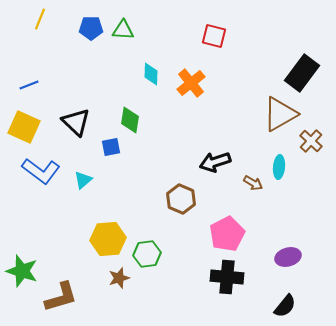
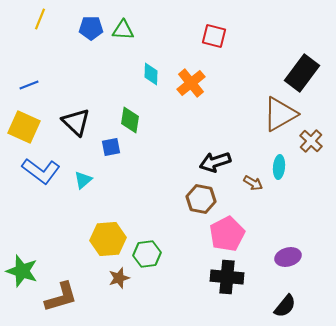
brown hexagon: moved 20 px right; rotated 12 degrees counterclockwise
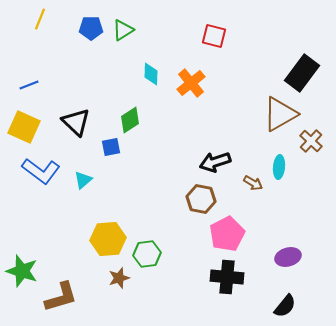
green triangle: rotated 35 degrees counterclockwise
green diamond: rotated 48 degrees clockwise
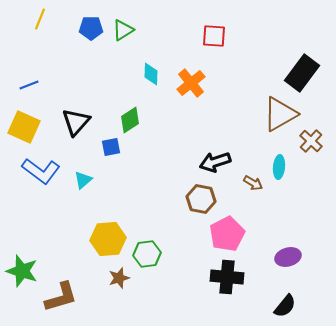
red square: rotated 10 degrees counterclockwise
black triangle: rotated 28 degrees clockwise
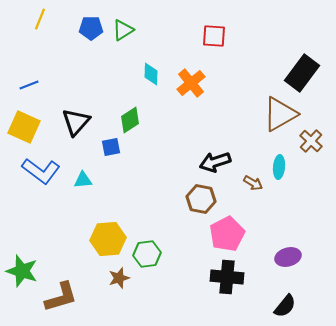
cyan triangle: rotated 36 degrees clockwise
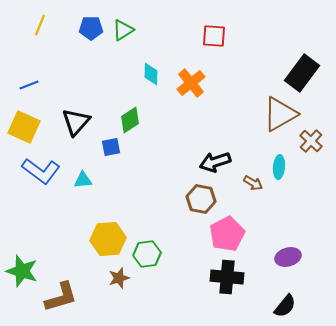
yellow line: moved 6 px down
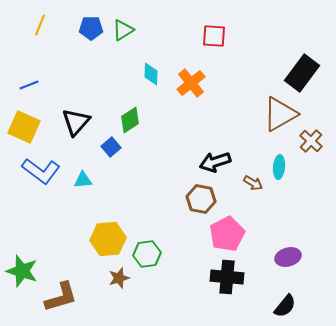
blue square: rotated 30 degrees counterclockwise
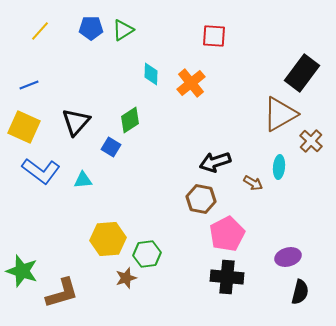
yellow line: moved 6 px down; rotated 20 degrees clockwise
blue square: rotated 18 degrees counterclockwise
brown star: moved 7 px right
brown L-shape: moved 1 px right, 4 px up
black semicircle: moved 15 px right, 14 px up; rotated 25 degrees counterclockwise
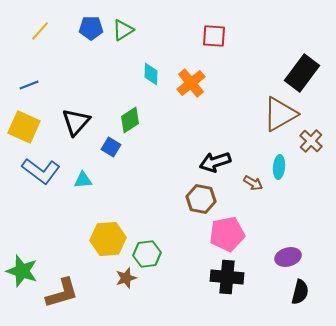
pink pentagon: rotated 16 degrees clockwise
